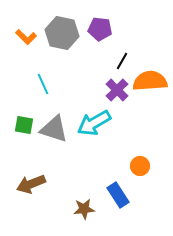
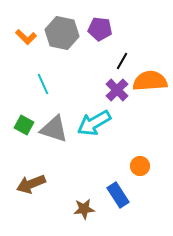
green square: rotated 18 degrees clockwise
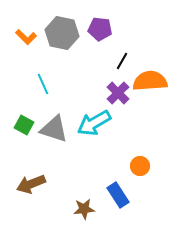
purple cross: moved 1 px right, 3 px down
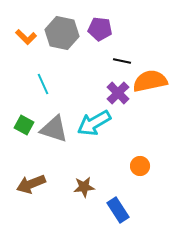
black line: rotated 72 degrees clockwise
orange semicircle: rotated 8 degrees counterclockwise
blue rectangle: moved 15 px down
brown star: moved 22 px up
